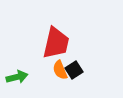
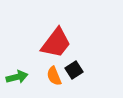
red trapezoid: rotated 24 degrees clockwise
orange semicircle: moved 6 px left, 6 px down
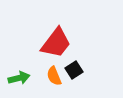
green arrow: moved 2 px right, 1 px down
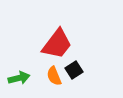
red trapezoid: moved 1 px right, 1 px down
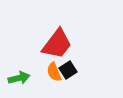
black square: moved 6 px left
orange semicircle: moved 4 px up
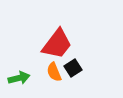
black square: moved 5 px right, 2 px up
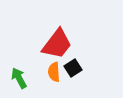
orange semicircle: rotated 18 degrees clockwise
green arrow: rotated 105 degrees counterclockwise
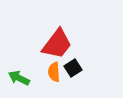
green arrow: rotated 35 degrees counterclockwise
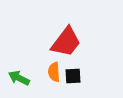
red trapezoid: moved 9 px right, 2 px up
black square: moved 8 px down; rotated 30 degrees clockwise
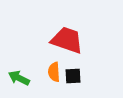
red trapezoid: moved 1 px right, 2 px up; rotated 108 degrees counterclockwise
